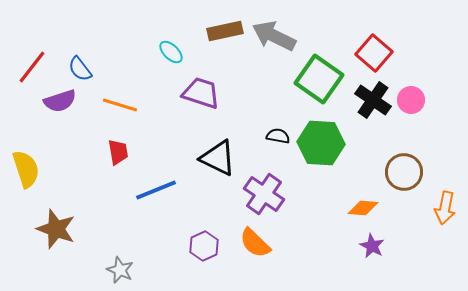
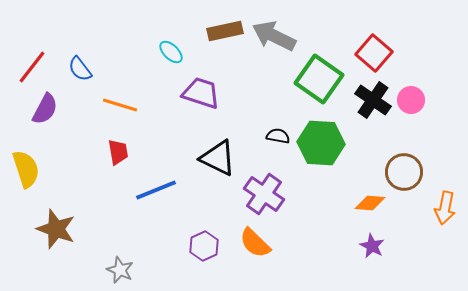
purple semicircle: moved 15 px left, 8 px down; rotated 44 degrees counterclockwise
orange diamond: moved 7 px right, 5 px up
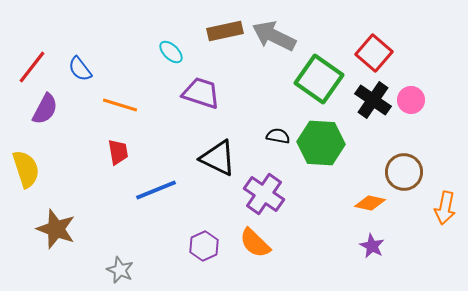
orange diamond: rotated 8 degrees clockwise
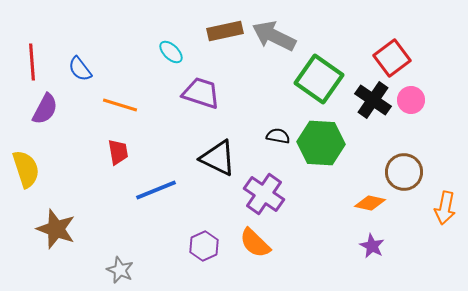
red square: moved 18 px right, 5 px down; rotated 12 degrees clockwise
red line: moved 5 px up; rotated 42 degrees counterclockwise
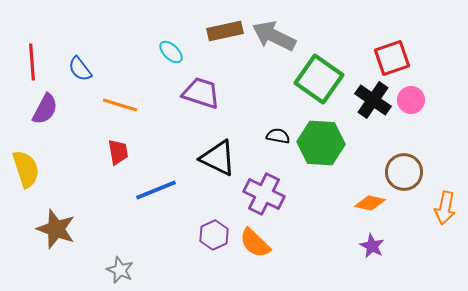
red square: rotated 18 degrees clockwise
purple cross: rotated 9 degrees counterclockwise
purple hexagon: moved 10 px right, 11 px up
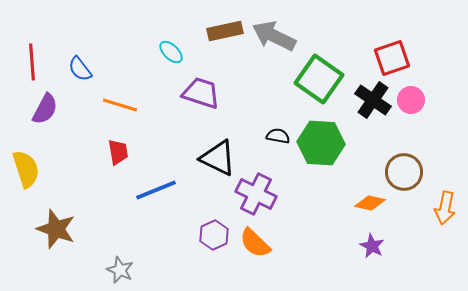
purple cross: moved 8 px left
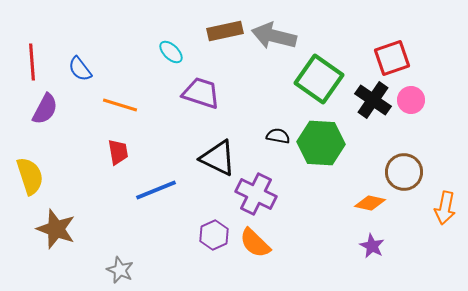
gray arrow: rotated 12 degrees counterclockwise
yellow semicircle: moved 4 px right, 7 px down
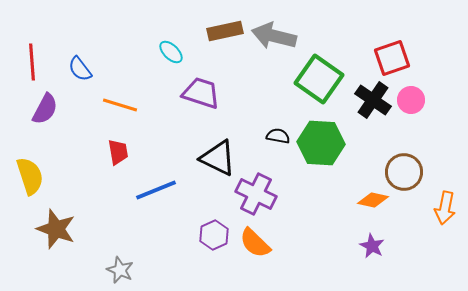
orange diamond: moved 3 px right, 3 px up
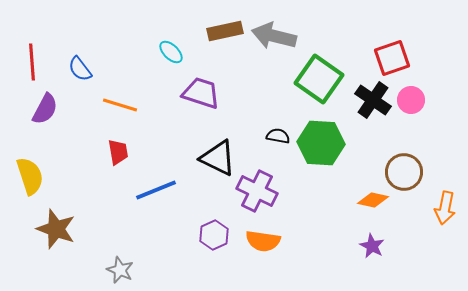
purple cross: moved 1 px right, 3 px up
orange semicircle: moved 8 px right, 2 px up; rotated 36 degrees counterclockwise
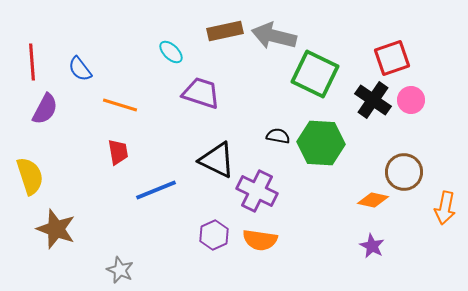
green square: moved 4 px left, 5 px up; rotated 9 degrees counterclockwise
black triangle: moved 1 px left, 2 px down
orange semicircle: moved 3 px left, 1 px up
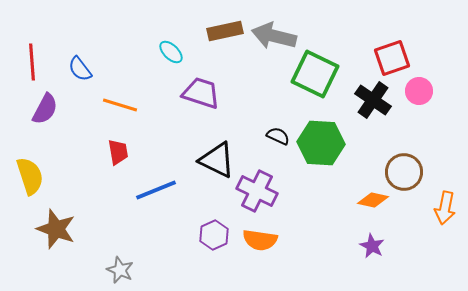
pink circle: moved 8 px right, 9 px up
black semicircle: rotated 15 degrees clockwise
